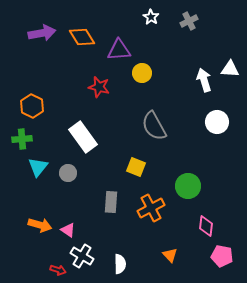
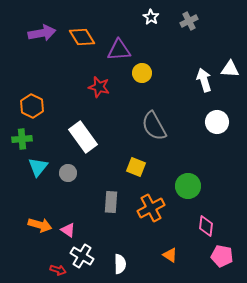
orange triangle: rotated 14 degrees counterclockwise
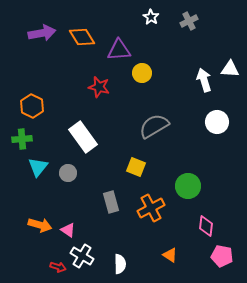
gray semicircle: rotated 88 degrees clockwise
gray rectangle: rotated 20 degrees counterclockwise
red arrow: moved 3 px up
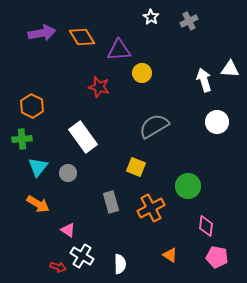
orange arrow: moved 2 px left, 21 px up; rotated 15 degrees clockwise
pink pentagon: moved 5 px left, 1 px down
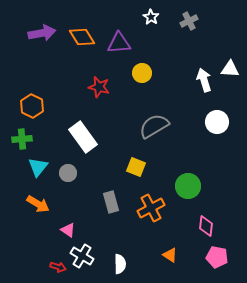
purple triangle: moved 7 px up
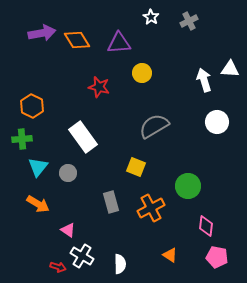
orange diamond: moved 5 px left, 3 px down
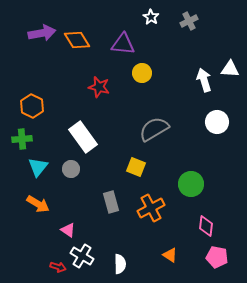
purple triangle: moved 4 px right, 1 px down; rotated 10 degrees clockwise
gray semicircle: moved 3 px down
gray circle: moved 3 px right, 4 px up
green circle: moved 3 px right, 2 px up
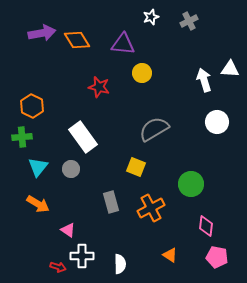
white star: rotated 21 degrees clockwise
green cross: moved 2 px up
white cross: rotated 30 degrees counterclockwise
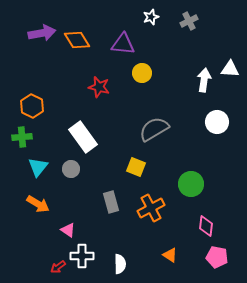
white arrow: rotated 25 degrees clockwise
red arrow: rotated 126 degrees clockwise
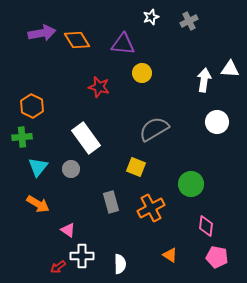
white rectangle: moved 3 px right, 1 px down
